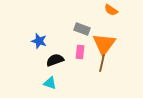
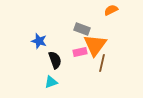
orange semicircle: rotated 120 degrees clockwise
orange triangle: moved 9 px left, 1 px down
pink rectangle: rotated 72 degrees clockwise
black semicircle: rotated 90 degrees clockwise
cyan triangle: moved 1 px right, 1 px up; rotated 40 degrees counterclockwise
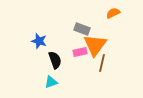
orange semicircle: moved 2 px right, 3 px down
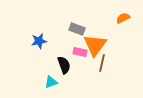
orange semicircle: moved 10 px right, 5 px down
gray rectangle: moved 5 px left
blue star: rotated 28 degrees counterclockwise
pink rectangle: rotated 24 degrees clockwise
black semicircle: moved 9 px right, 5 px down
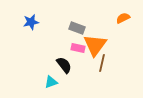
gray rectangle: moved 1 px up
blue star: moved 8 px left, 19 px up
pink rectangle: moved 2 px left, 4 px up
black semicircle: rotated 18 degrees counterclockwise
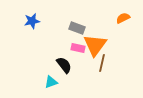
blue star: moved 1 px right, 1 px up
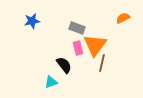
pink rectangle: rotated 64 degrees clockwise
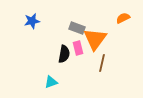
orange triangle: moved 6 px up
black semicircle: moved 11 px up; rotated 48 degrees clockwise
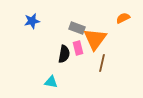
cyan triangle: rotated 32 degrees clockwise
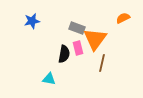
cyan triangle: moved 2 px left, 3 px up
